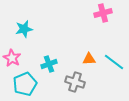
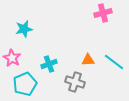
orange triangle: moved 1 px left, 1 px down
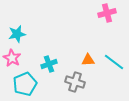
pink cross: moved 4 px right
cyan star: moved 7 px left, 5 px down
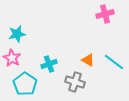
pink cross: moved 2 px left, 1 px down
orange triangle: rotated 32 degrees clockwise
cyan pentagon: rotated 15 degrees counterclockwise
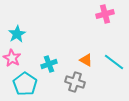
cyan star: rotated 18 degrees counterclockwise
orange triangle: moved 2 px left
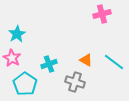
pink cross: moved 3 px left
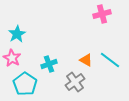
cyan line: moved 4 px left, 2 px up
gray cross: rotated 36 degrees clockwise
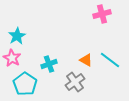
cyan star: moved 2 px down
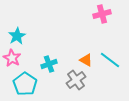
gray cross: moved 1 px right, 2 px up
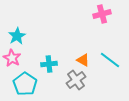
orange triangle: moved 3 px left
cyan cross: rotated 14 degrees clockwise
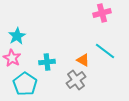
pink cross: moved 1 px up
cyan line: moved 5 px left, 9 px up
cyan cross: moved 2 px left, 2 px up
